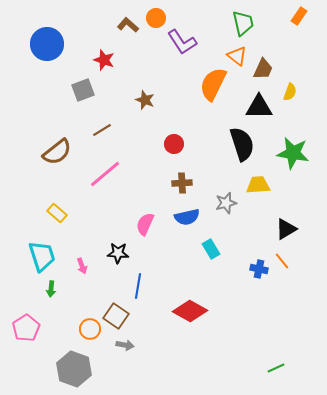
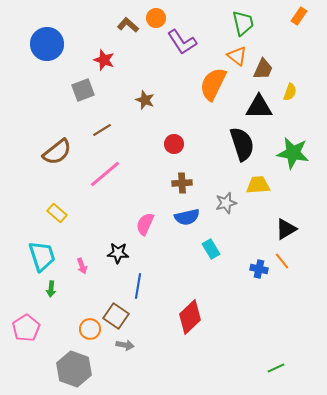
red diamond at (190, 311): moved 6 px down; rotated 72 degrees counterclockwise
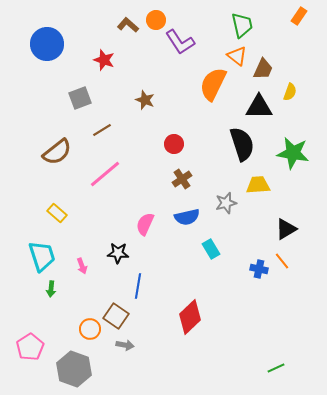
orange circle at (156, 18): moved 2 px down
green trapezoid at (243, 23): moved 1 px left, 2 px down
purple L-shape at (182, 42): moved 2 px left
gray square at (83, 90): moved 3 px left, 8 px down
brown cross at (182, 183): moved 4 px up; rotated 30 degrees counterclockwise
pink pentagon at (26, 328): moved 4 px right, 19 px down
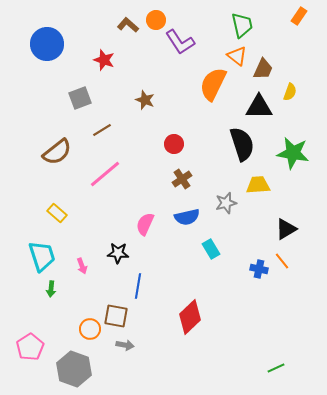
brown square at (116, 316): rotated 25 degrees counterclockwise
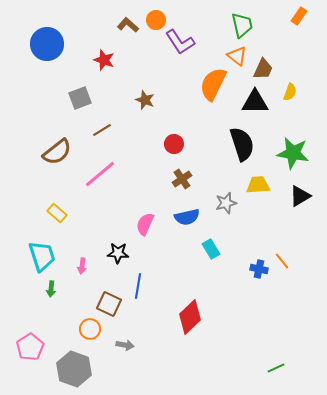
black triangle at (259, 107): moved 4 px left, 5 px up
pink line at (105, 174): moved 5 px left
black triangle at (286, 229): moved 14 px right, 33 px up
pink arrow at (82, 266): rotated 28 degrees clockwise
brown square at (116, 316): moved 7 px left, 12 px up; rotated 15 degrees clockwise
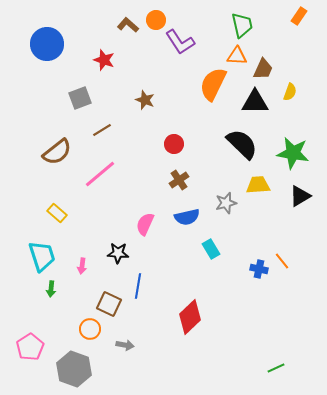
orange triangle at (237, 56): rotated 35 degrees counterclockwise
black semicircle at (242, 144): rotated 28 degrees counterclockwise
brown cross at (182, 179): moved 3 px left, 1 px down
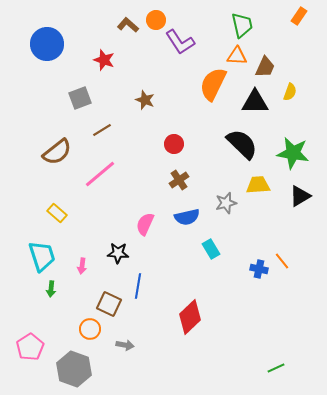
brown trapezoid at (263, 69): moved 2 px right, 2 px up
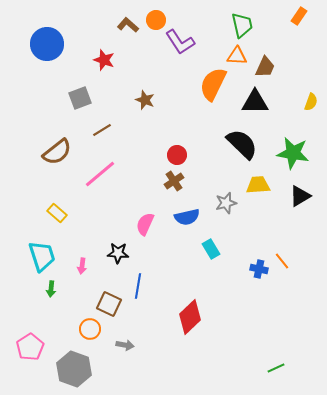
yellow semicircle at (290, 92): moved 21 px right, 10 px down
red circle at (174, 144): moved 3 px right, 11 px down
brown cross at (179, 180): moved 5 px left, 1 px down
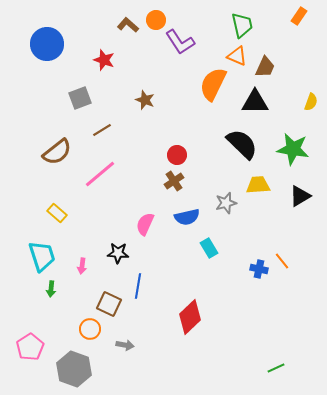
orange triangle at (237, 56): rotated 20 degrees clockwise
green star at (293, 153): moved 4 px up
cyan rectangle at (211, 249): moved 2 px left, 1 px up
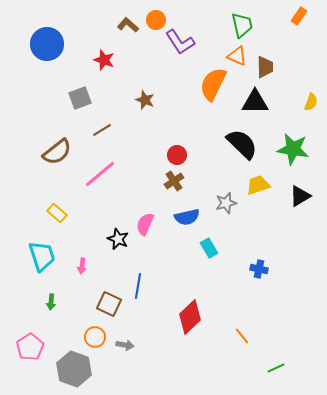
brown trapezoid at (265, 67): rotated 25 degrees counterclockwise
yellow trapezoid at (258, 185): rotated 15 degrees counterclockwise
black star at (118, 253): moved 14 px up; rotated 20 degrees clockwise
orange line at (282, 261): moved 40 px left, 75 px down
green arrow at (51, 289): moved 13 px down
orange circle at (90, 329): moved 5 px right, 8 px down
